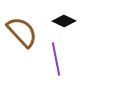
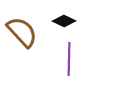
purple line: moved 13 px right; rotated 12 degrees clockwise
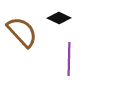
black diamond: moved 5 px left, 3 px up
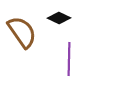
brown semicircle: rotated 8 degrees clockwise
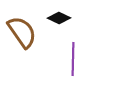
purple line: moved 4 px right
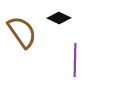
purple line: moved 2 px right, 1 px down
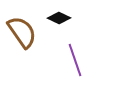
purple line: rotated 20 degrees counterclockwise
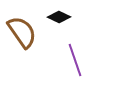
black diamond: moved 1 px up
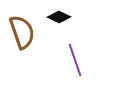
brown semicircle: rotated 16 degrees clockwise
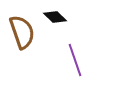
black diamond: moved 4 px left; rotated 20 degrees clockwise
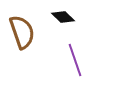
black diamond: moved 8 px right
